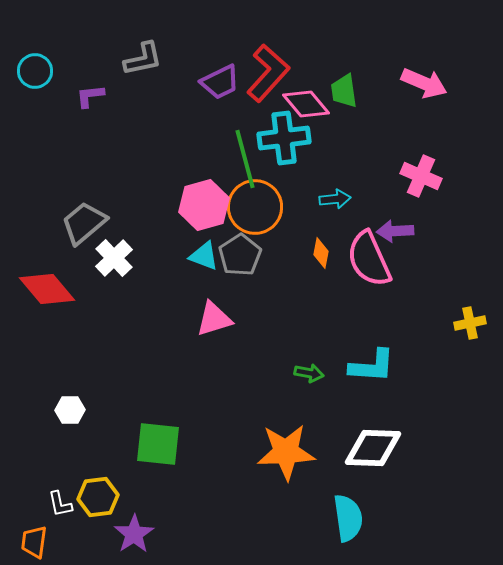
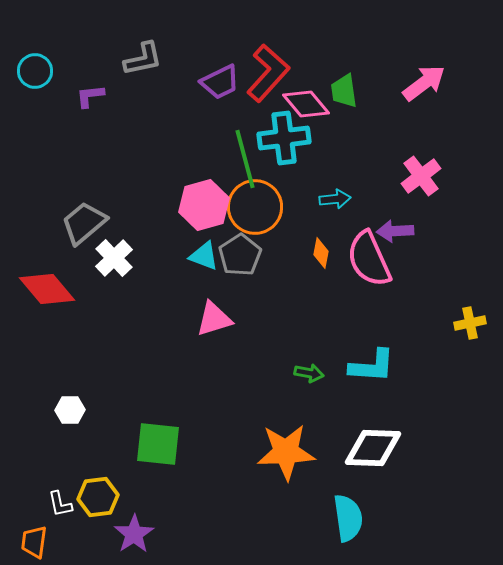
pink arrow: rotated 60 degrees counterclockwise
pink cross: rotated 30 degrees clockwise
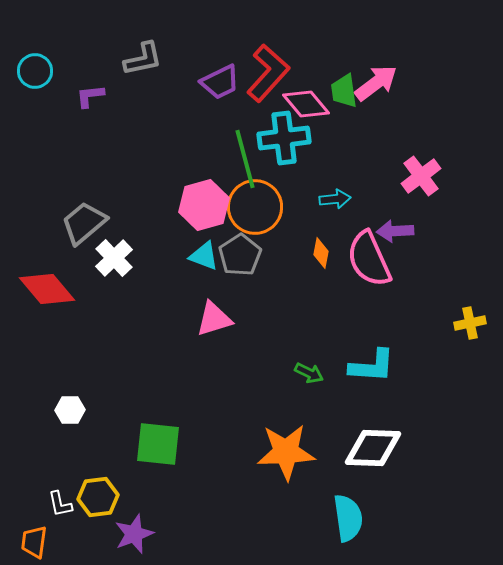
pink arrow: moved 48 px left
green arrow: rotated 16 degrees clockwise
purple star: rotated 12 degrees clockwise
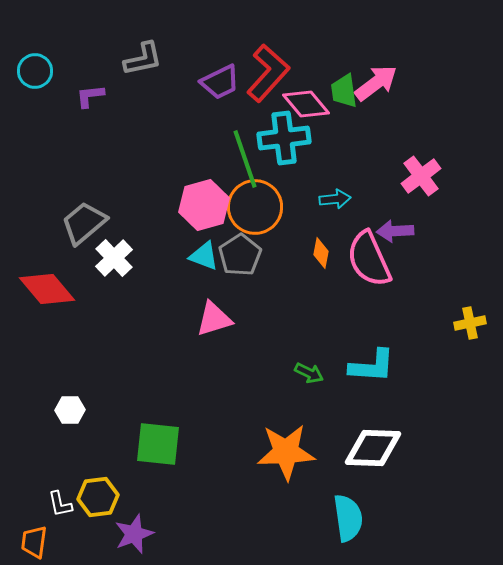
green line: rotated 4 degrees counterclockwise
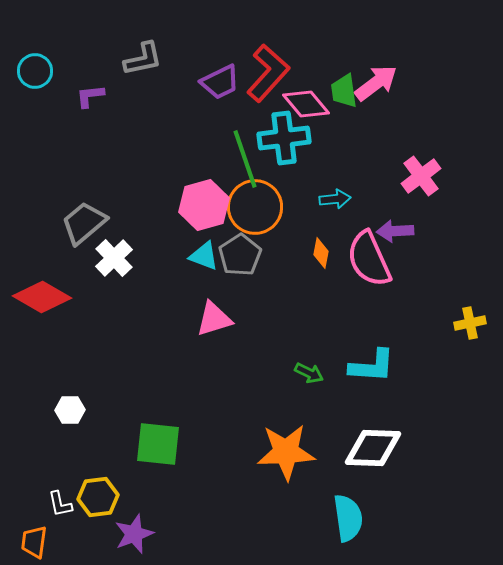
red diamond: moved 5 px left, 8 px down; rotated 20 degrees counterclockwise
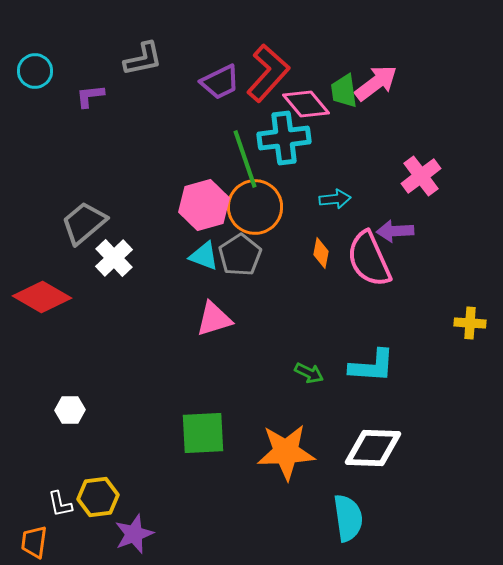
yellow cross: rotated 16 degrees clockwise
green square: moved 45 px right, 11 px up; rotated 9 degrees counterclockwise
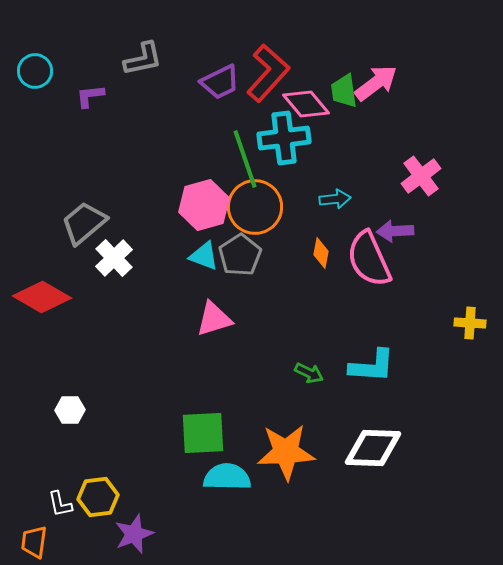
cyan semicircle: moved 121 px left, 41 px up; rotated 81 degrees counterclockwise
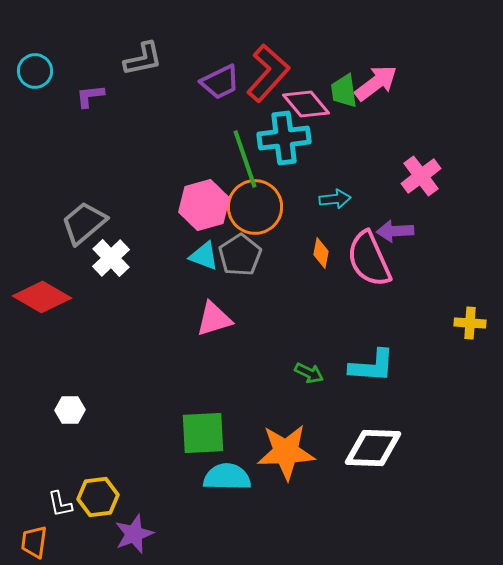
white cross: moved 3 px left
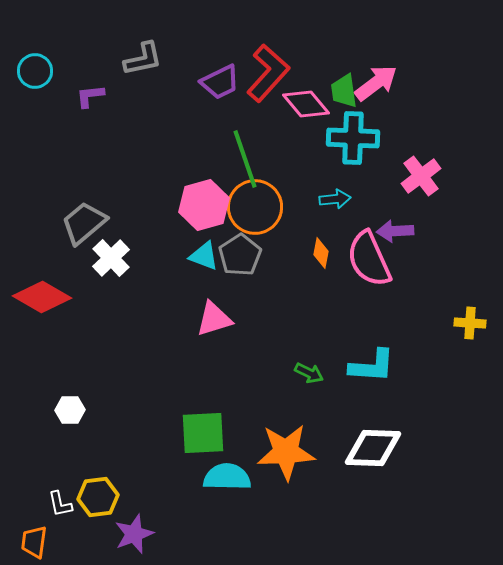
cyan cross: moved 69 px right; rotated 9 degrees clockwise
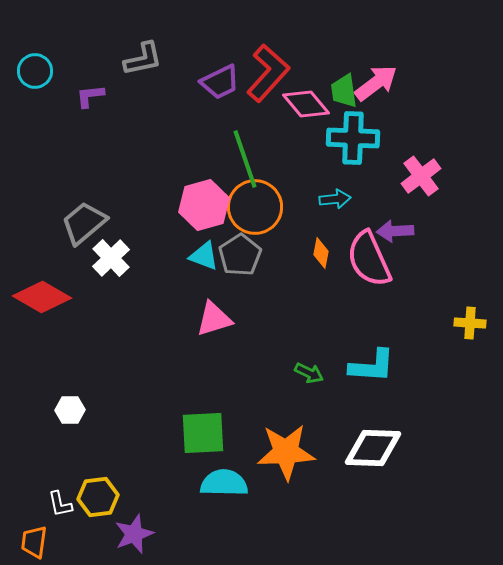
cyan semicircle: moved 3 px left, 6 px down
